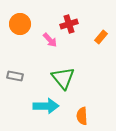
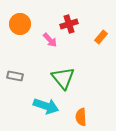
cyan arrow: rotated 20 degrees clockwise
orange semicircle: moved 1 px left, 1 px down
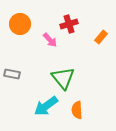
gray rectangle: moved 3 px left, 2 px up
cyan arrow: rotated 125 degrees clockwise
orange semicircle: moved 4 px left, 7 px up
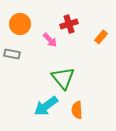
gray rectangle: moved 20 px up
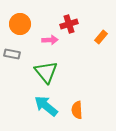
pink arrow: rotated 49 degrees counterclockwise
green triangle: moved 17 px left, 6 px up
cyan arrow: rotated 75 degrees clockwise
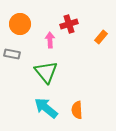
pink arrow: rotated 91 degrees counterclockwise
cyan arrow: moved 2 px down
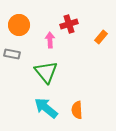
orange circle: moved 1 px left, 1 px down
